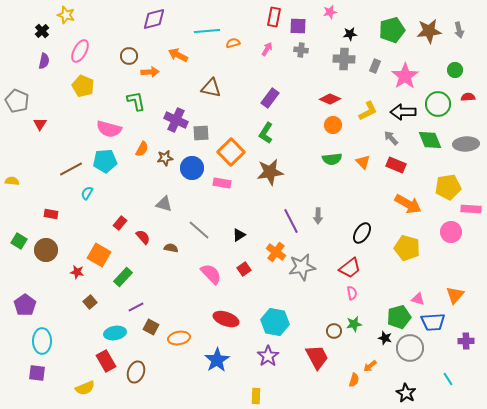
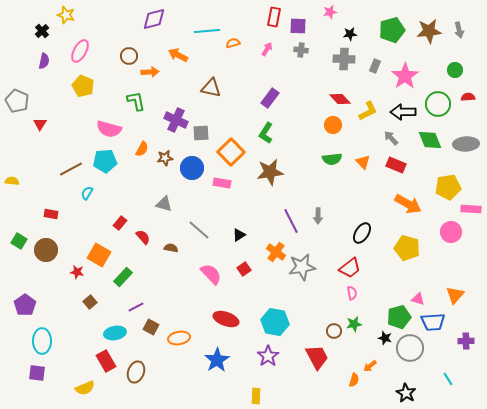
red diamond at (330, 99): moved 10 px right; rotated 25 degrees clockwise
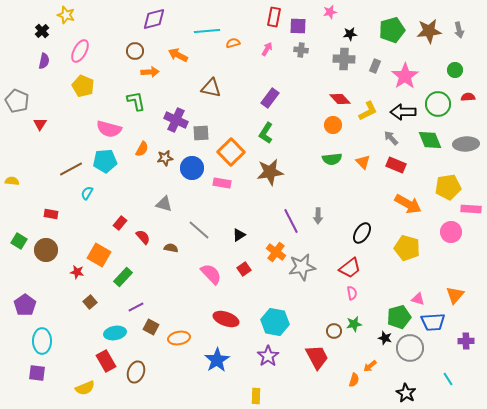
brown circle at (129, 56): moved 6 px right, 5 px up
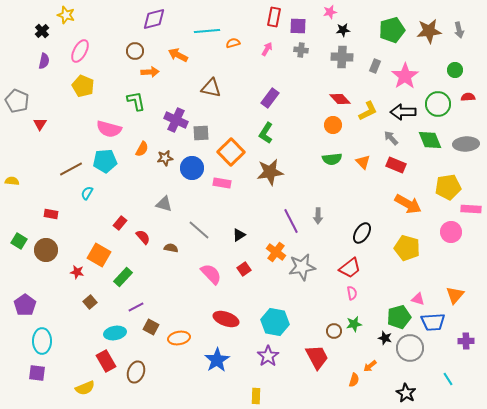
black star at (350, 34): moved 7 px left, 4 px up
gray cross at (344, 59): moved 2 px left, 2 px up
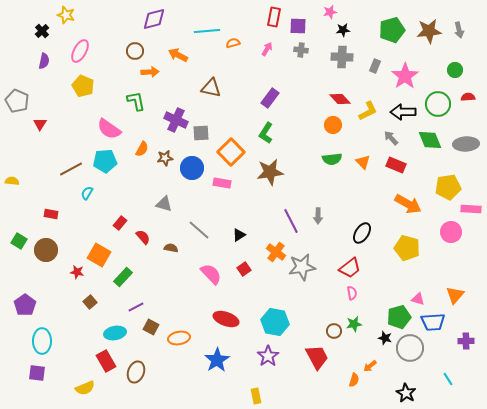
pink semicircle at (109, 129): rotated 20 degrees clockwise
yellow rectangle at (256, 396): rotated 14 degrees counterclockwise
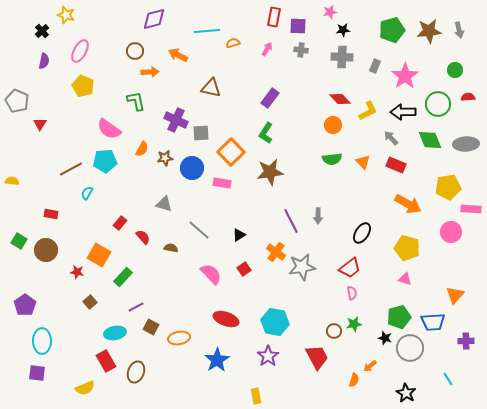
pink triangle at (418, 299): moved 13 px left, 20 px up
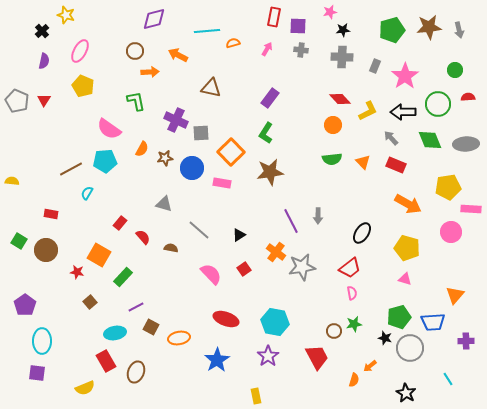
brown star at (429, 31): moved 4 px up
red triangle at (40, 124): moved 4 px right, 24 px up
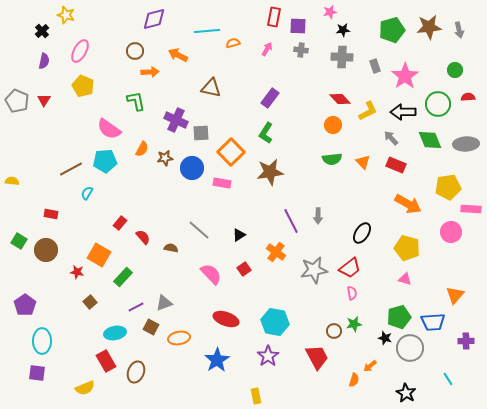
gray rectangle at (375, 66): rotated 40 degrees counterclockwise
gray triangle at (164, 204): moved 99 px down; rotated 36 degrees counterclockwise
gray star at (302, 267): moved 12 px right, 3 px down
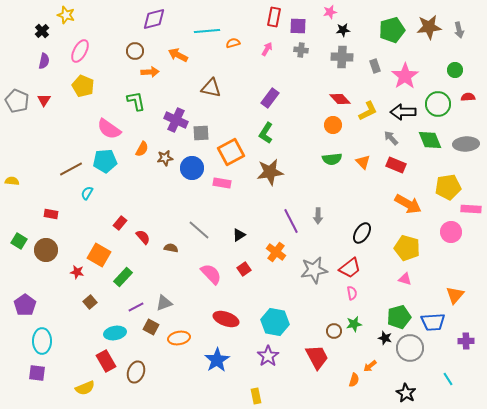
orange square at (231, 152): rotated 16 degrees clockwise
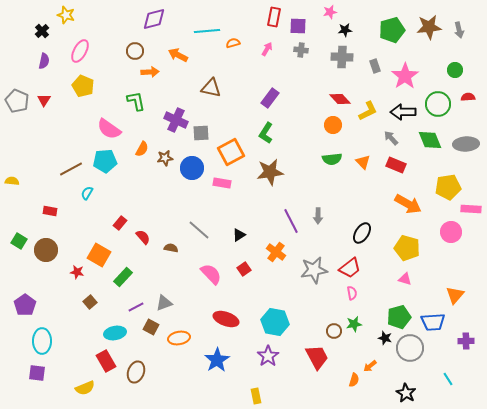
black star at (343, 30): moved 2 px right
red rectangle at (51, 214): moved 1 px left, 3 px up
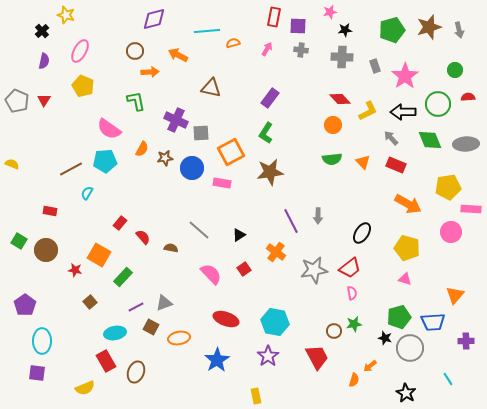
brown star at (429, 27): rotated 10 degrees counterclockwise
yellow semicircle at (12, 181): moved 17 px up; rotated 16 degrees clockwise
red star at (77, 272): moved 2 px left, 2 px up
